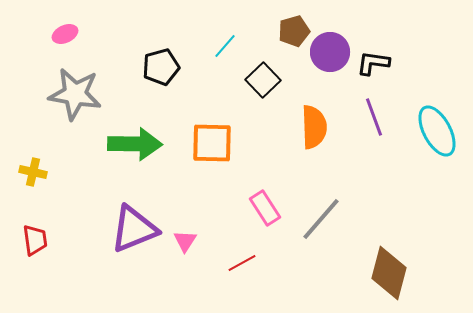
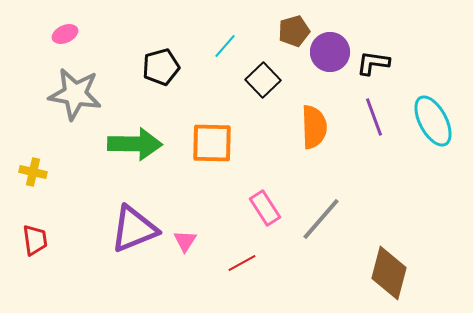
cyan ellipse: moved 4 px left, 10 px up
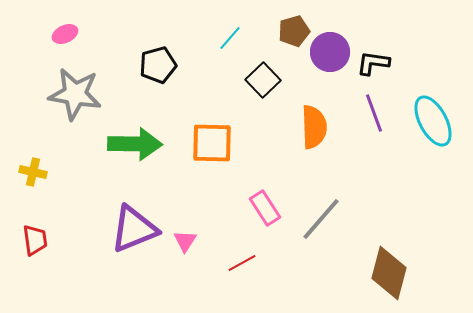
cyan line: moved 5 px right, 8 px up
black pentagon: moved 3 px left, 2 px up
purple line: moved 4 px up
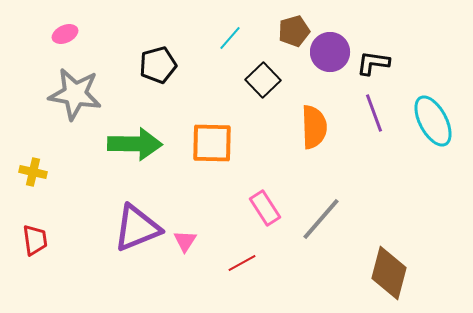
purple triangle: moved 3 px right, 1 px up
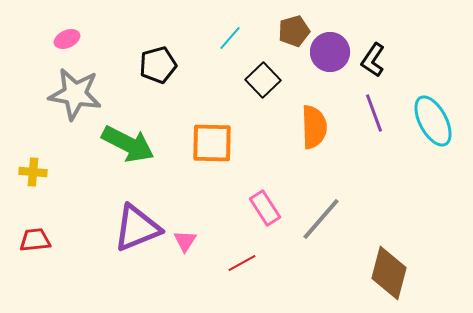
pink ellipse: moved 2 px right, 5 px down
black L-shape: moved 3 px up; rotated 64 degrees counterclockwise
green arrow: moved 7 px left; rotated 26 degrees clockwise
yellow cross: rotated 8 degrees counterclockwise
red trapezoid: rotated 88 degrees counterclockwise
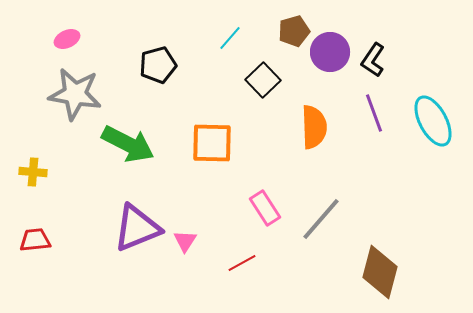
brown diamond: moved 9 px left, 1 px up
